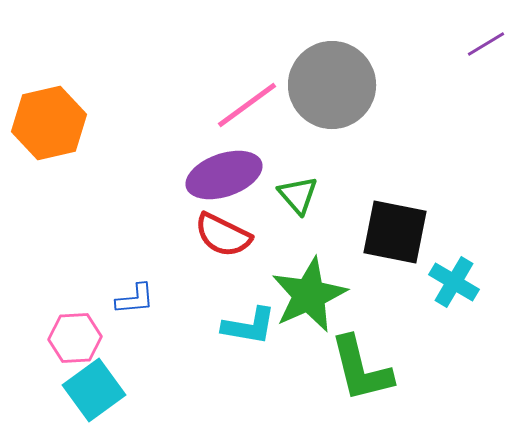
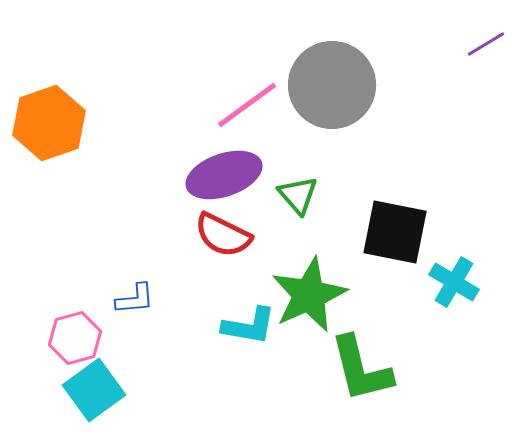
orange hexagon: rotated 6 degrees counterclockwise
pink hexagon: rotated 12 degrees counterclockwise
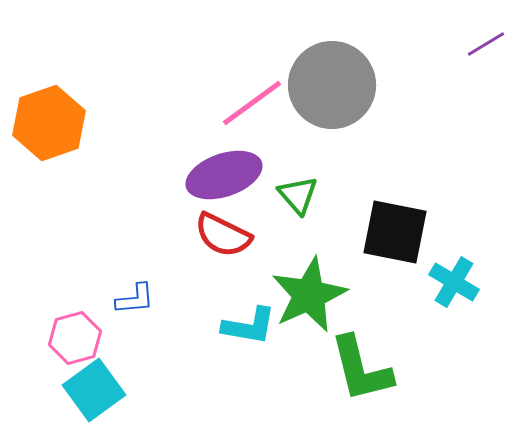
pink line: moved 5 px right, 2 px up
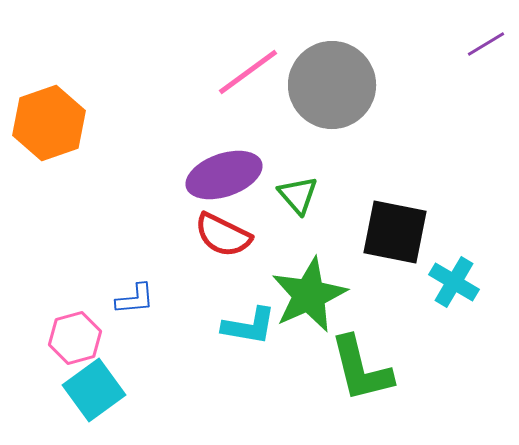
pink line: moved 4 px left, 31 px up
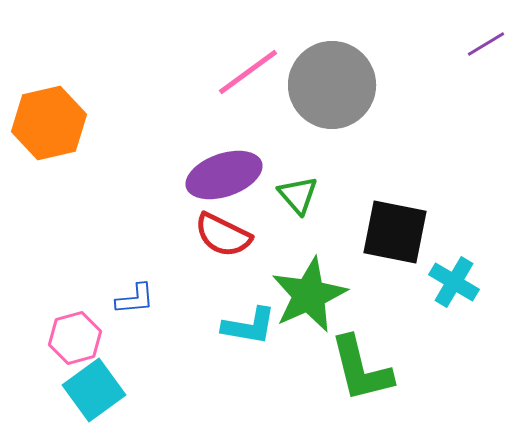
orange hexagon: rotated 6 degrees clockwise
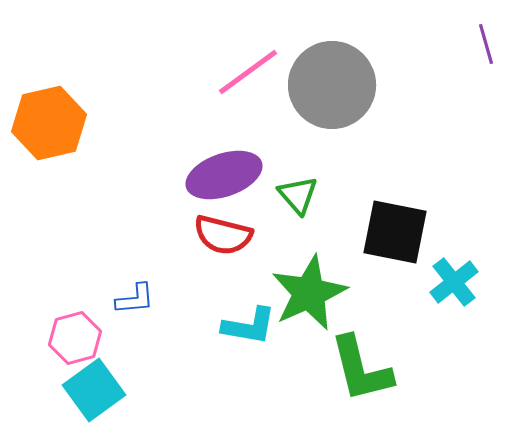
purple line: rotated 75 degrees counterclockwise
red semicircle: rotated 12 degrees counterclockwise
cyan cross: rotated 21 degrees clockwise
green star: moved 2 px up
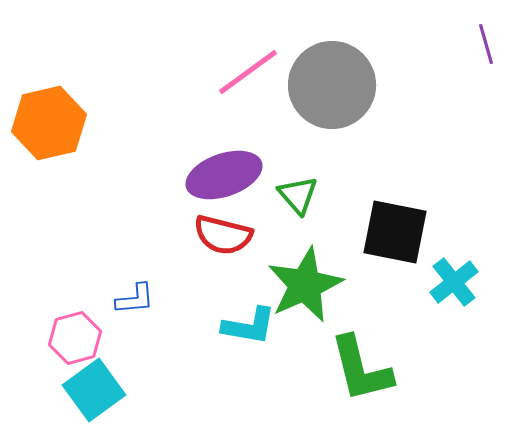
green star: moved 4 px left, 8 px up
